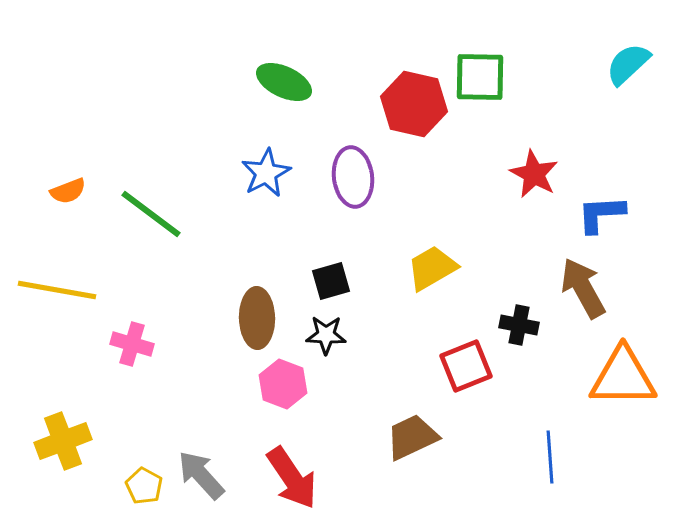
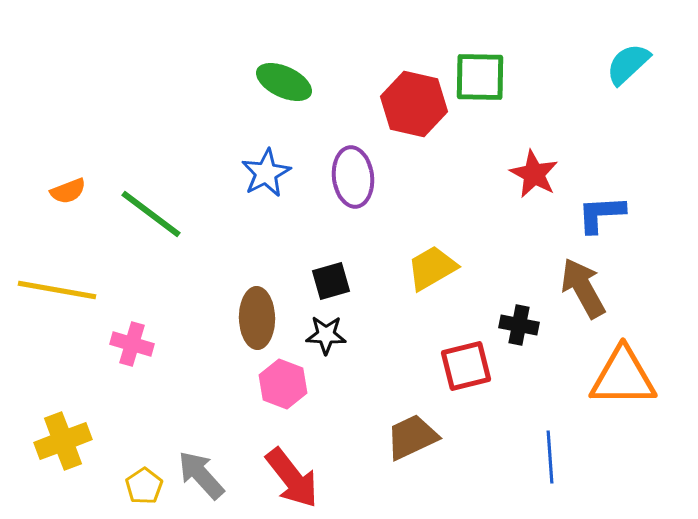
red square: rotated 8 degrees clockwise
red arrow: rotated 4 degrees counterclockwise
yellow pentagon: rotated 9 degrees clockwise
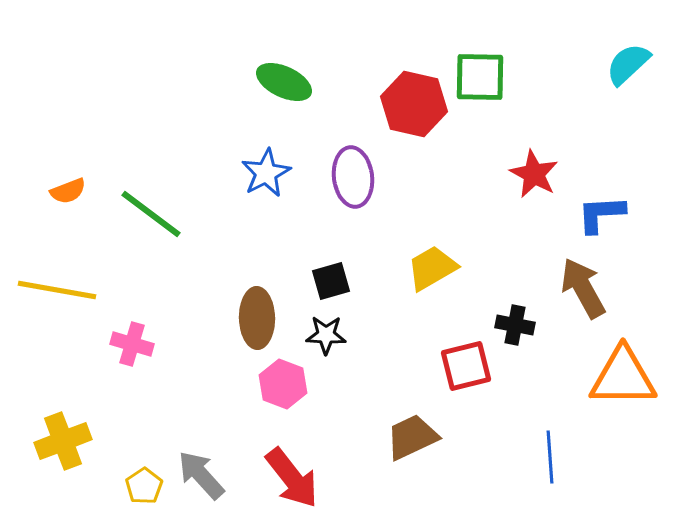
black cross: moved 4 px left
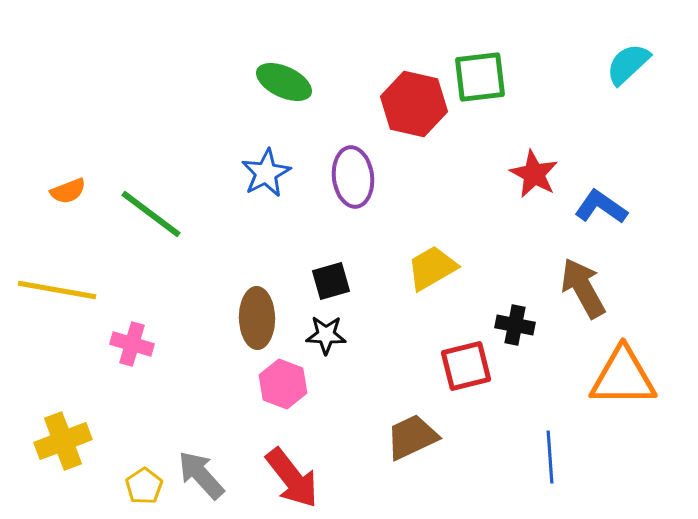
green square: rotated 8 degrees counterclockwise
blue L-shape: moved 7 px up; rotated 38 degrees clockwise
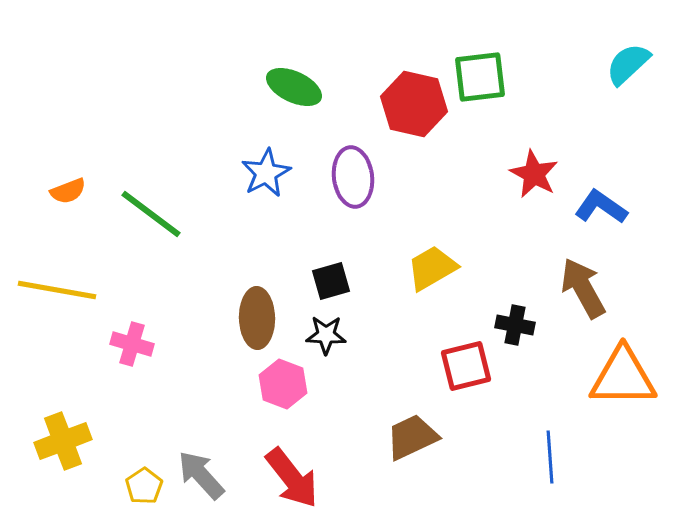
green ellipse: moved 10 px right, 5 px down
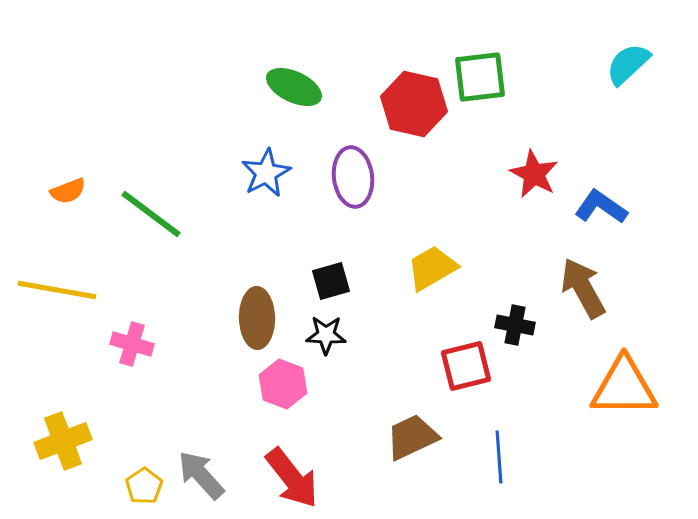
orange triangle: moved 1 px right, 10 px down
blue line: moved 51 px left
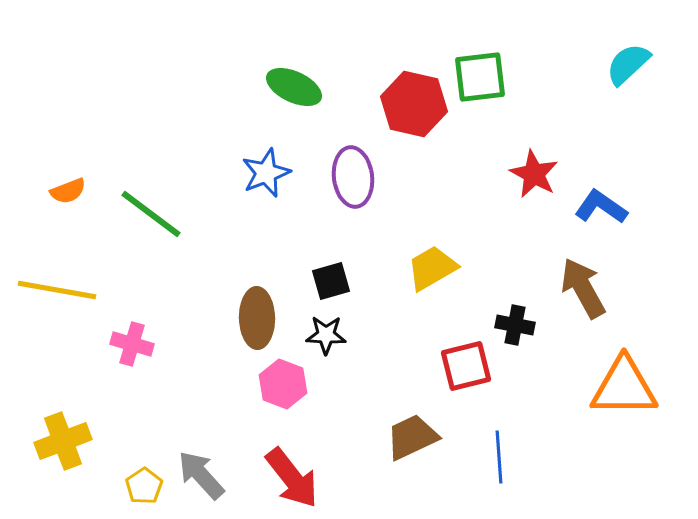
blue star: rotated 6 degrees clockwise
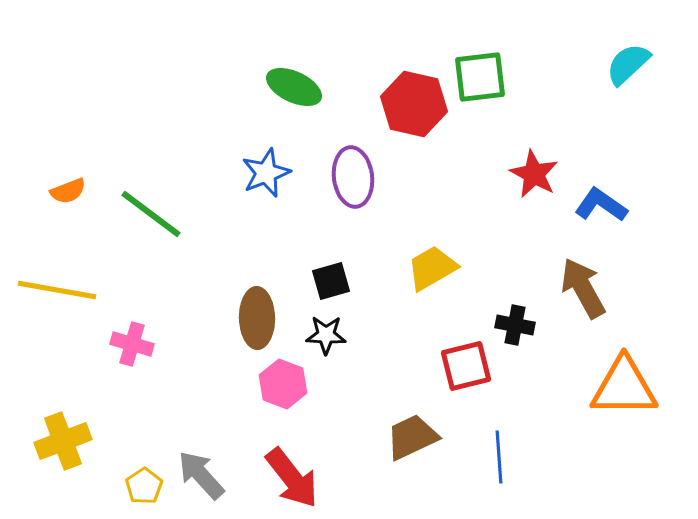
blue L-shape: moved 2 px up
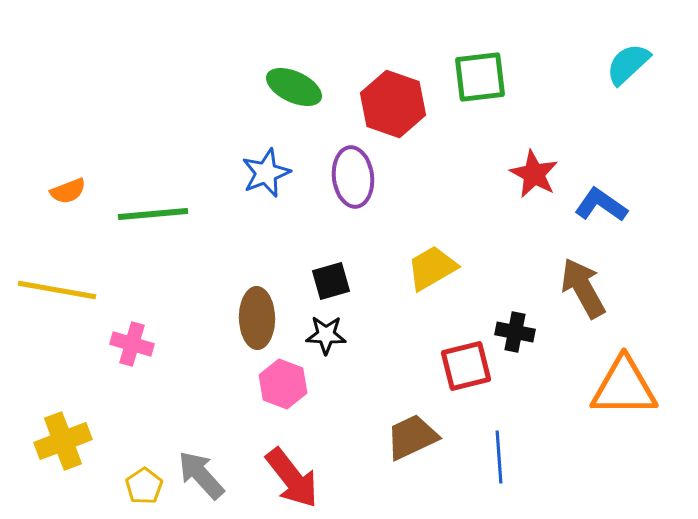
red hexagon: moved 21 px left; rotated 6 degrees clockwise
green line: moved 2 px right; rotated 42 degrees counterclockwise
black cross: moved 7 px down
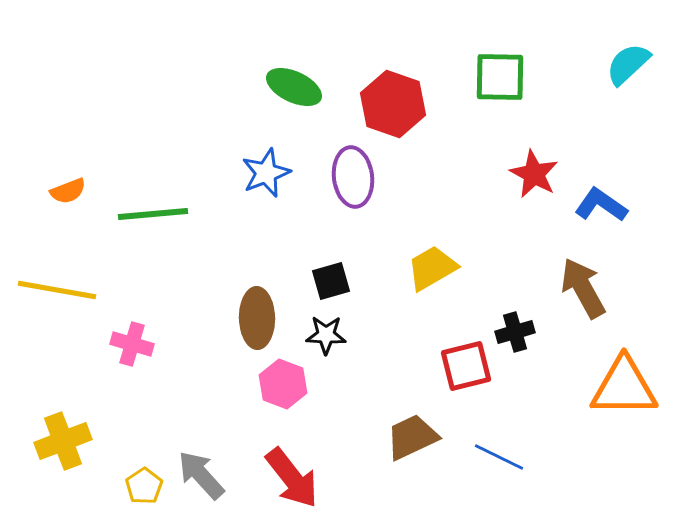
green square: moved 20 px right; rotated 8 degrees clockwise
black cross: rotated 27 degrees counterclockwise
blue line: rotated 60 degrees counterclockwise
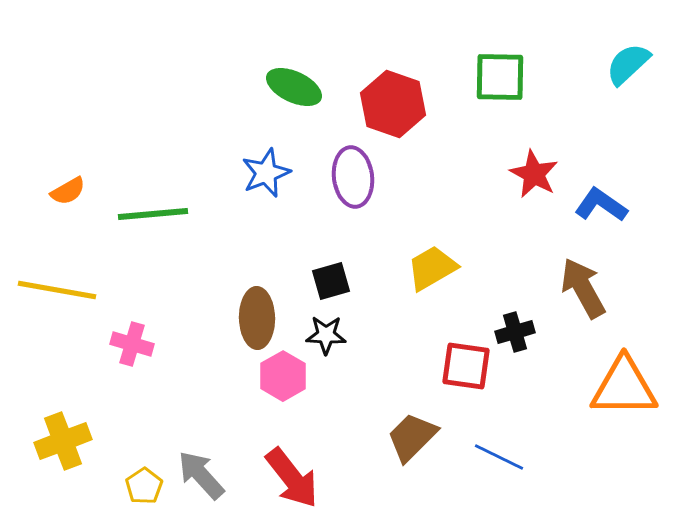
orange semicircle: rotated 9 degrees counterclockwise
red square: rotated 22 degrees clockwise
pink hexagon: moved 8 px up; rotated 9 degrees clockwise
brown trapezoid: rotated 20 degrees counterclockwise
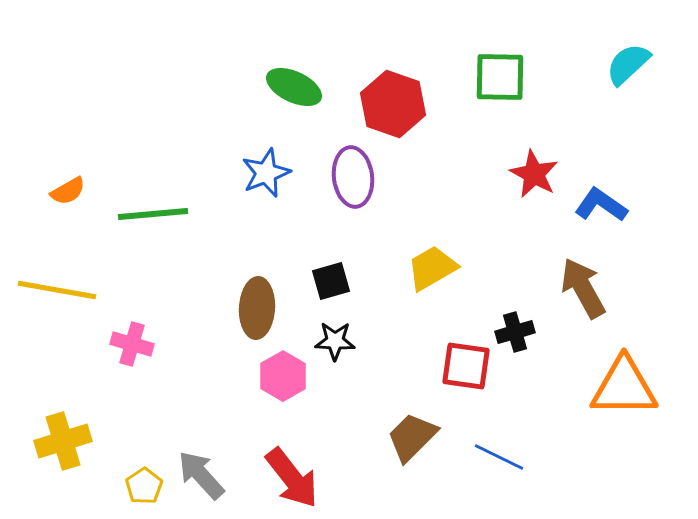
brown ellipse: moved 10 px up; rotated 4 degrees clockwise
black star: moved 9 px right, 6 px down
yellow cross: rotated 4 degrees clockwise
